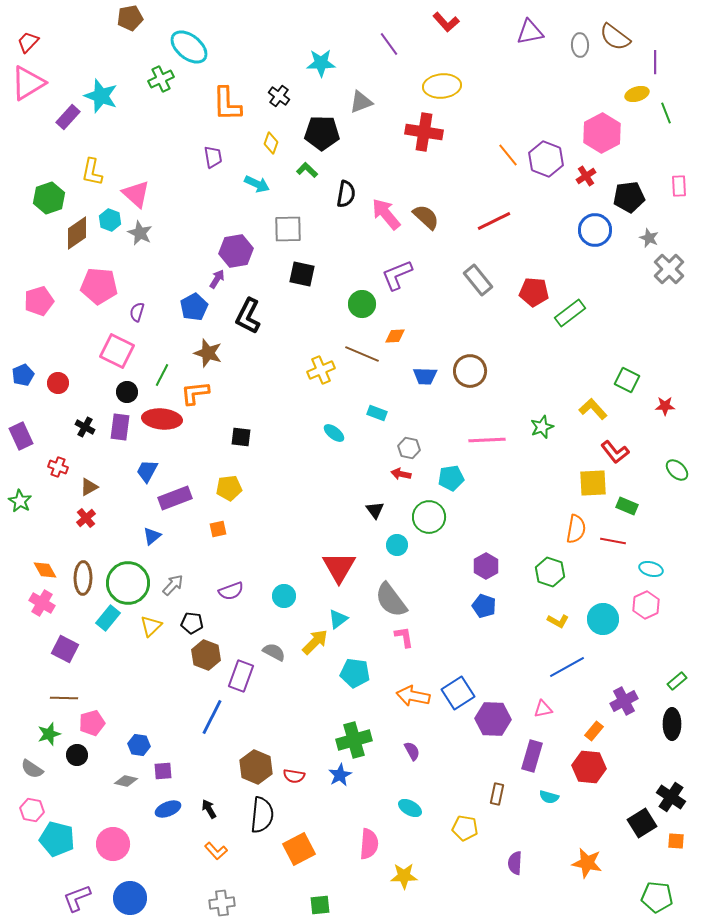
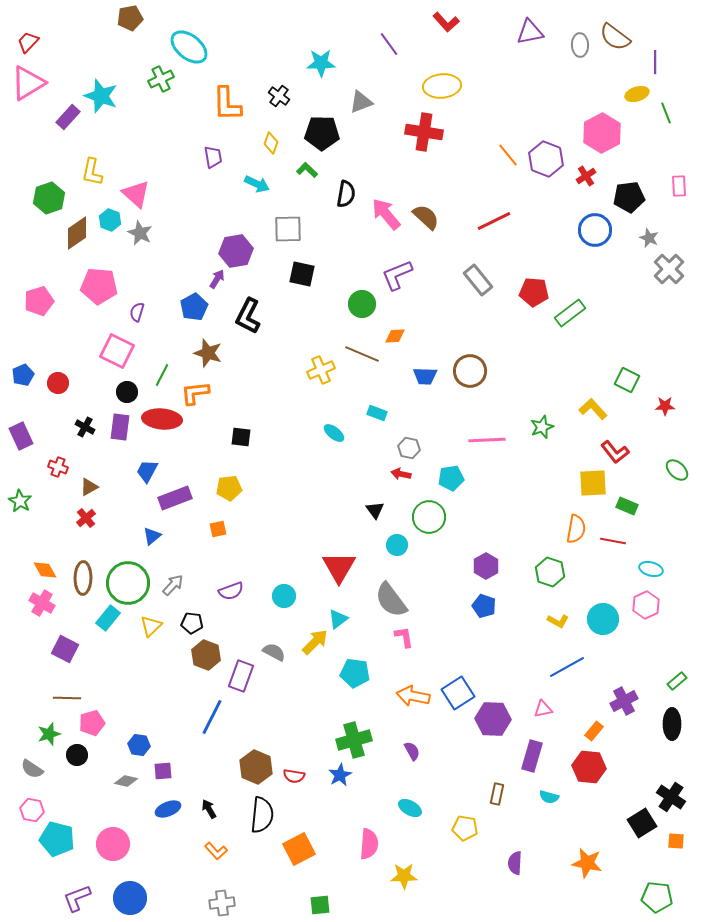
brown line at (64, 698): moved 3 px right
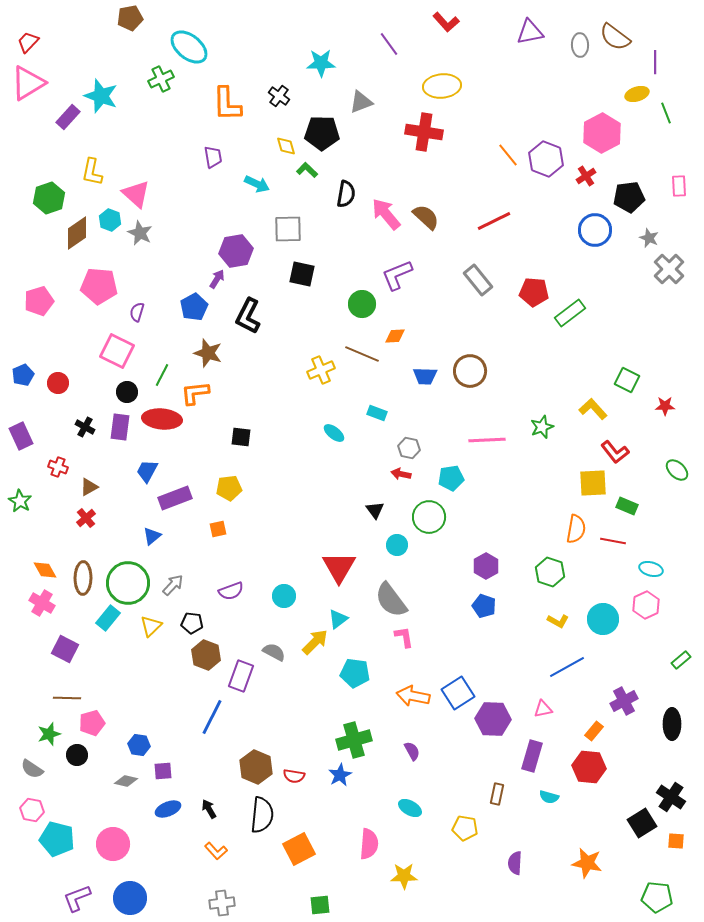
yellow diamond at (271, 143): moved 15 px right, 3 px down; rotated 35 degrees counterclockwise
green rectangle at (677, 681): moved 4 px right, 21 px up
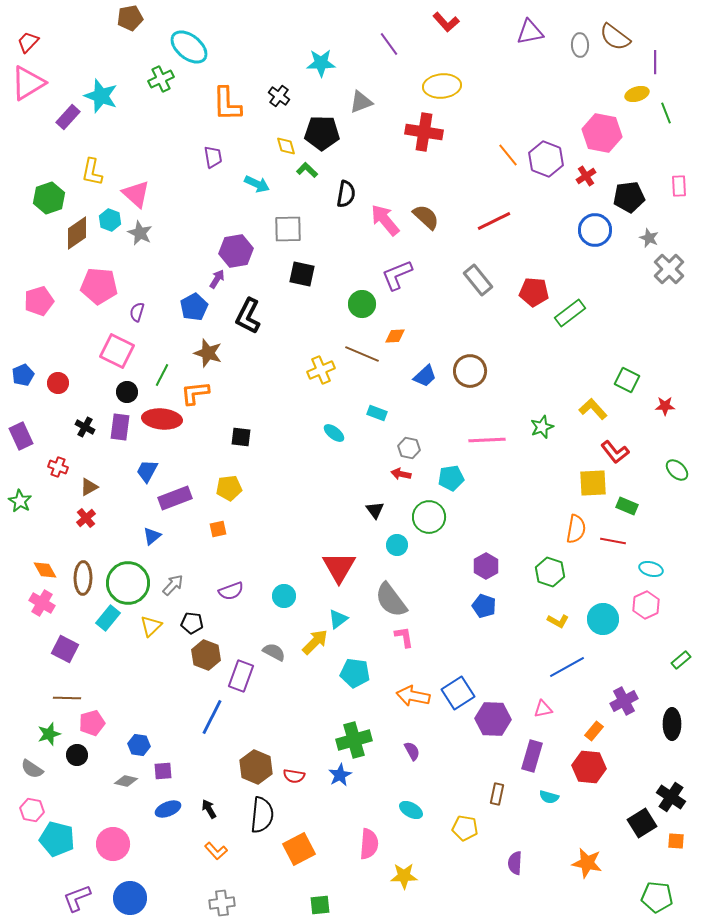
pink hexagon at (602, 133): rotated 21 degrees counterclockwise
pink arrow at (386, 214): moved 1 px left, 6 px down
blue trapezoid at (425, 376): rotated 45 degrees counterclockwise
cyan ellipse at (410, 808): moved 1 px right, 2 px down
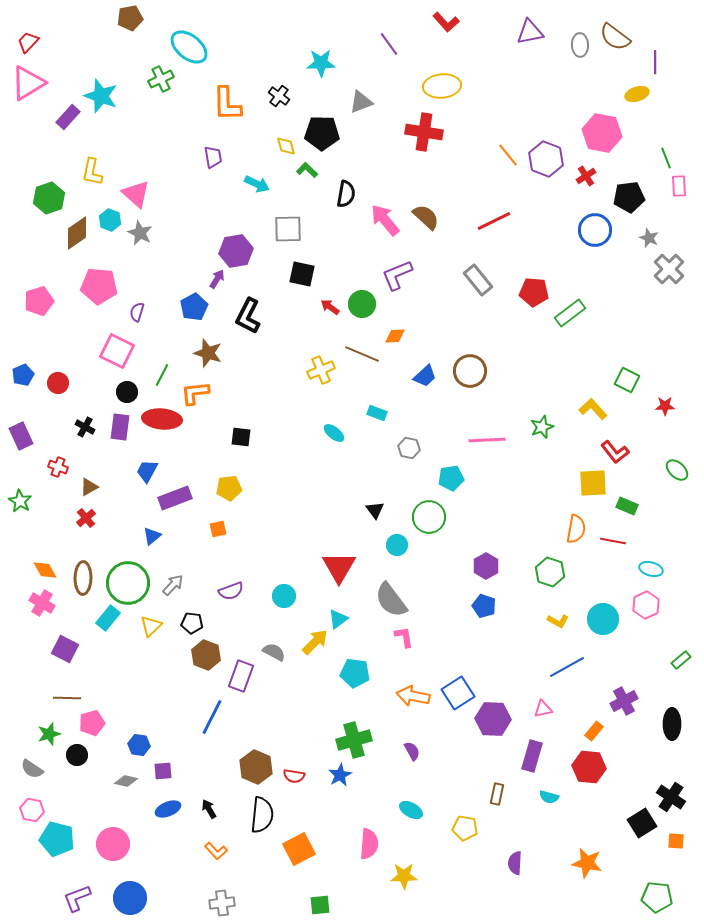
green line at (666, 113): moved 45 px down
red arrow at (401, 474): moved 71 px left, 167 px up; rotated 24 degrees clockwise
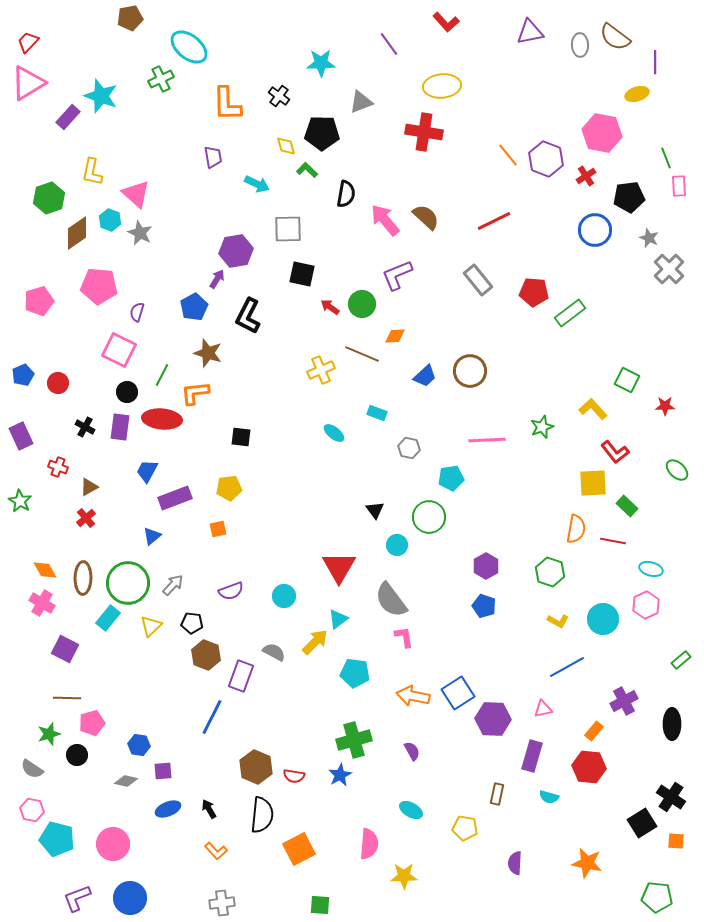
pink square at (117, 351): moved 2 px right, 1 px up
green rectangle at (627, 506): rotated 20 degrees clockwise
green square at (320, 905): rotated 10 degrees clockwise
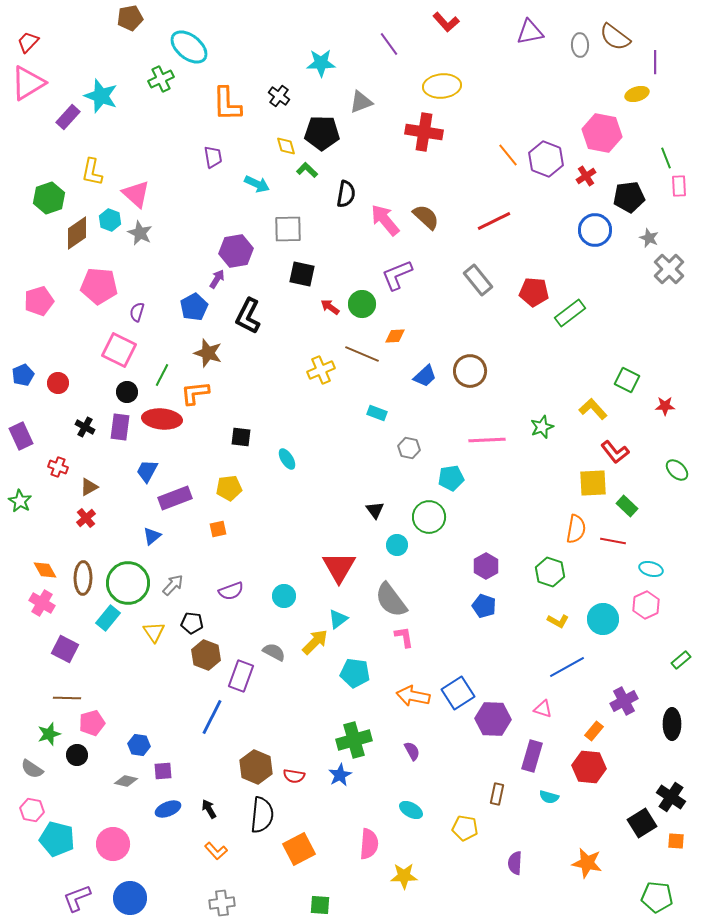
cyan ellipse at (334, 433): moved 47 px left, 26 px down; rotated 20 degrees clockwise
yellow triangle at (151, 626): moved 3 px right, 6 px down; rotated 20 degrees counterclockwise
pink triangle at (543, 709): rotated 30 degrees clockwise
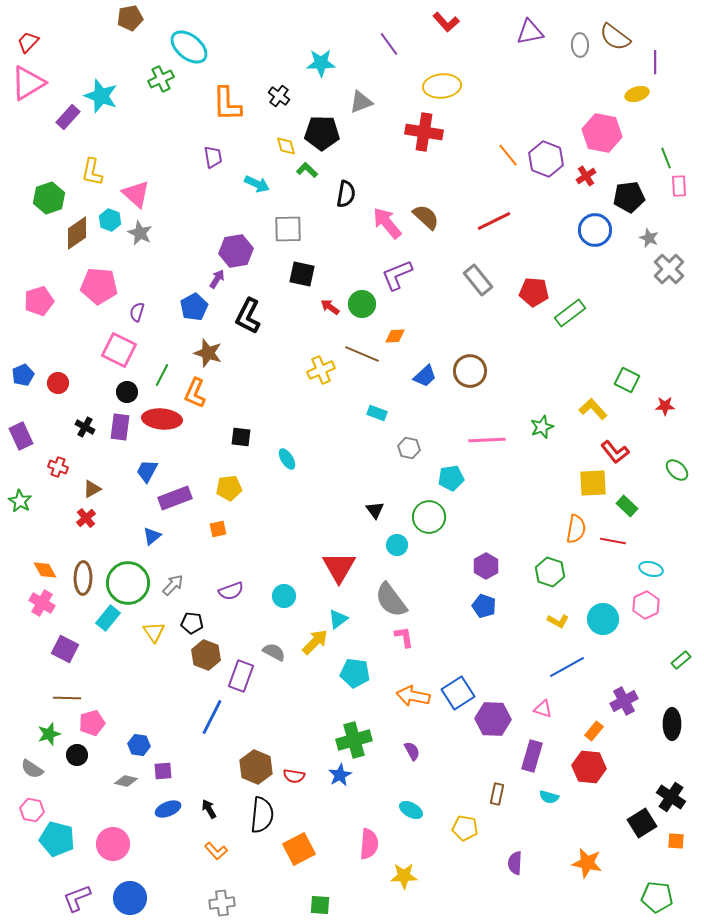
pink arrow at (385, 220): moved 2 px right, 3 px down
orange L-shape at (195, 393): rotated 60 degrees counterclockwise
brown triangle at (89, 487): moved 3 px right, 2 px down
